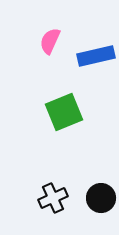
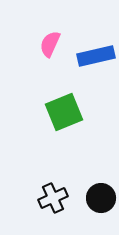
pink semicircle: moved 3 px down
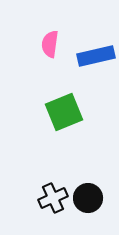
pink semicircle: rotated 16 degrees counterclockwise
black circle: moved 13 px left
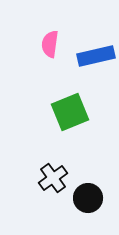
green square: moved 6 px right
black cross: moved 20 px up; rotated 12 degrees counterclockwise
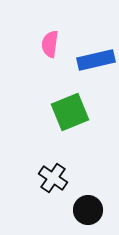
blue rectangle: moved 4 px down
black cross: rotated 20 degrees counterclockwise
black circle: moved 12 px down
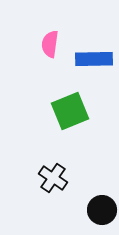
blue rectangle: moved 2 px left, 1 px up; rotated 12 degrees clockwise
green square: moved 1 px up
black circle: moved 14 px right
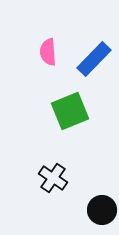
pink semicircle: moved 2 px left, 8 px down; rotated 12 degrees counterclockwise
blue rectangle: rotated 45 degrees counterclockwise
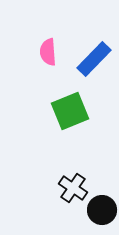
black cross: moved 20 px right, 10 px down
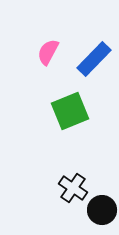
pink semicircle: rotated 32 degrees clockwise
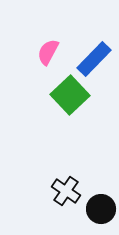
green square: moved 16 px up; rotated 21 degrees counterclockwise
black cross: moved 7 px left, 3 px down
black circle: moved 1 px left, 1 px up
